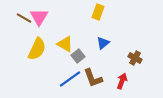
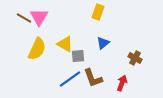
gray square: rotated 32 degrees clockwise
red arrow: moved 2 px down
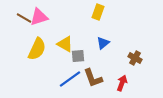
pink triangle: rotated 42 degrees clockwise
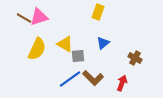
brown L-shape: rotated 25 degrees counterclockwise
